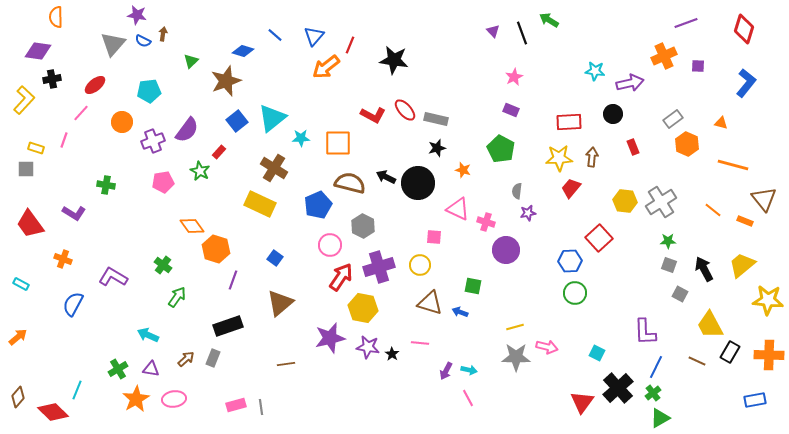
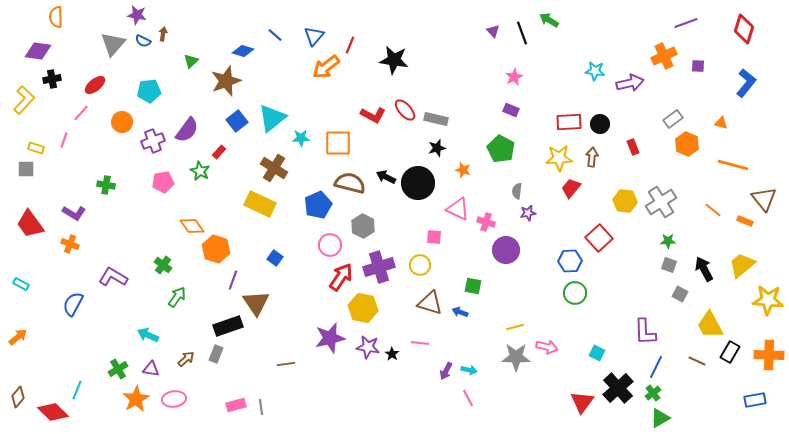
black circle at (613, 114): moved 13 px left, 10 px down
orange cross at (63, 259): moved 7 px right, 15 px up
brown triangle at (280, 303): moved 24 px left; rotated 24 degrees counterclockwise
gray rectangle at (213, 358): moved 3 px right, 4 px up
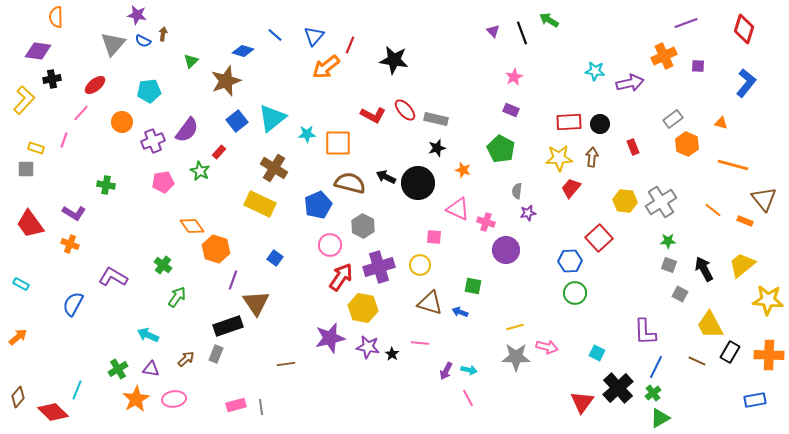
cyan star at (301, 138): moved 6 px right, 4 px up
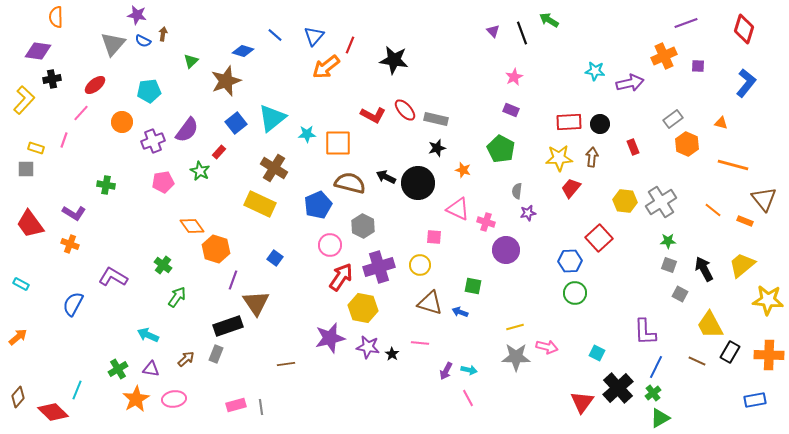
blue square at (237, 121): moved 1 px left, 2 px down
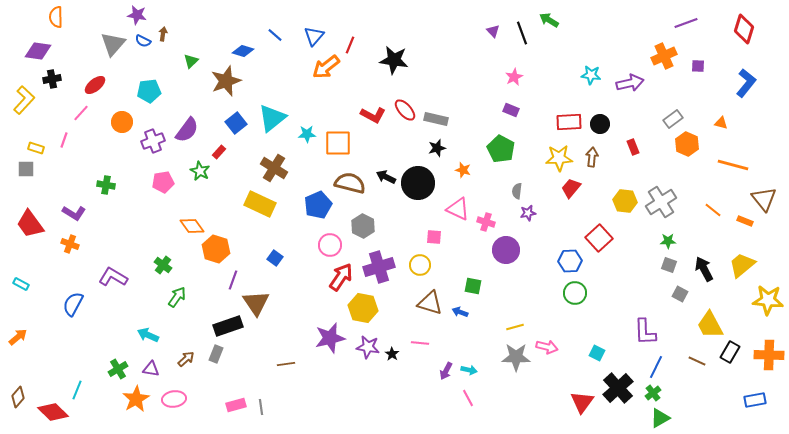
cyan star at (595, 71): moved 4 px left, 4 px down
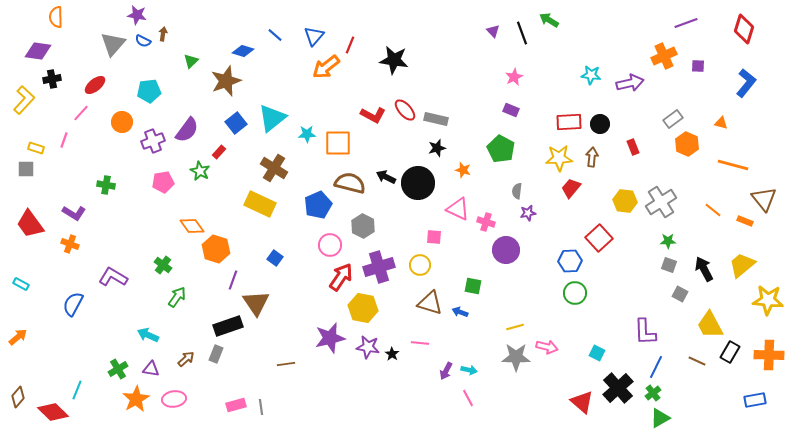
red triangle at (582, 402): rotated 25 degrees counterclockwise
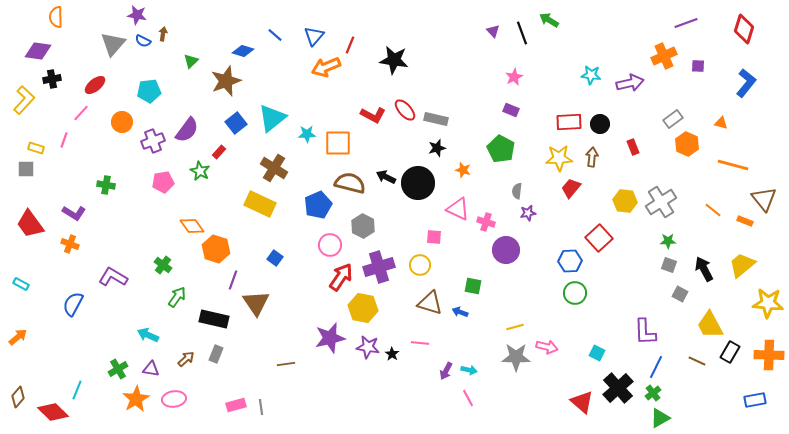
orange arrow at (326, 67): rotated 16 degrees clockwise
yellow star at (768, 300): moved 3 px down
black rectangle at (228, 326): moved 14 px left, 7 px up; rotated 32 degrees clockwise
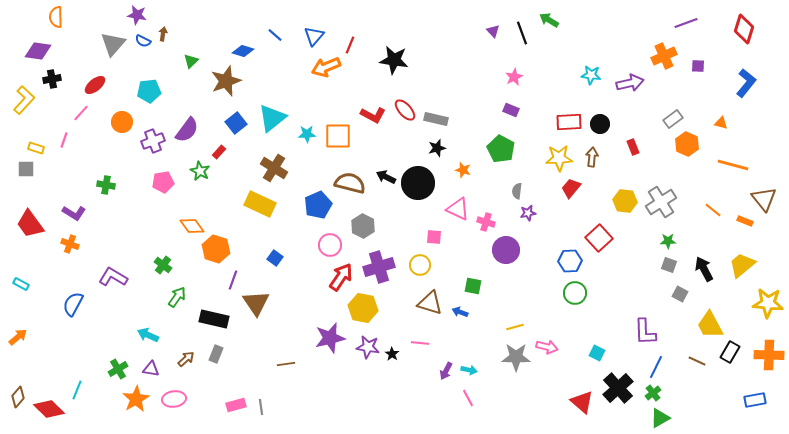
orange square at (338, 143): moved 7 px up
red diamond at (53, 412): moved 4 px left, 3 px up
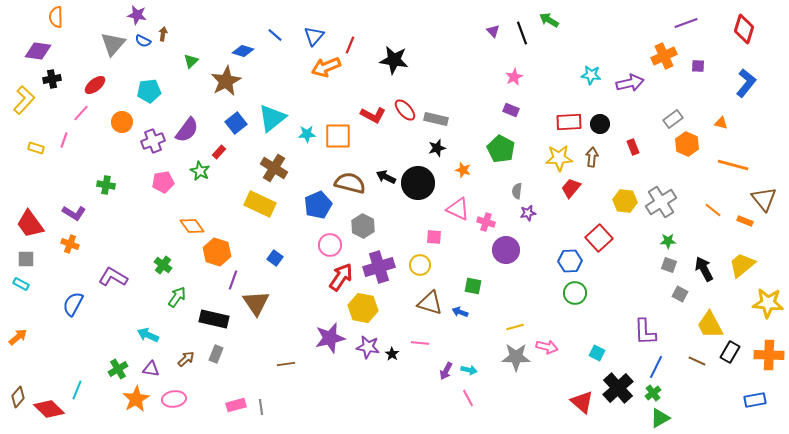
brown star at (226, 81): rotated 8 degrees counterclockwise
gray square at (26, 169): moved 90 px down
orange hexagon at (216, 249): moved 1 px right, 3 px down
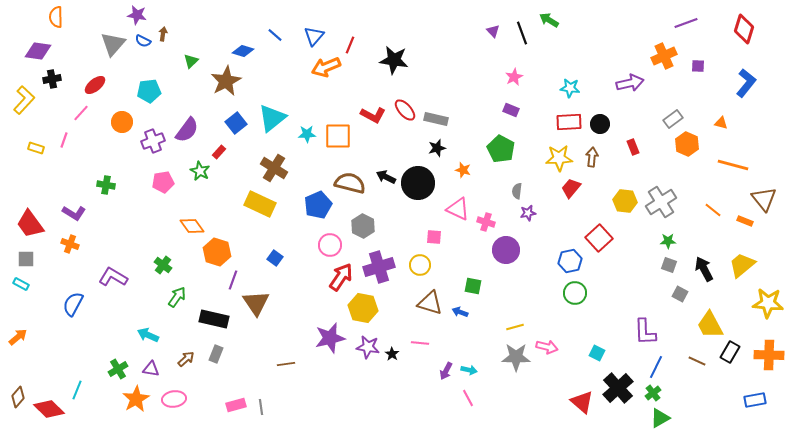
cyan star at (591, 75): moved 21 px left, 13 px down
blue hexagon at (570, 261): rotated 10 degrees counterclockwise
